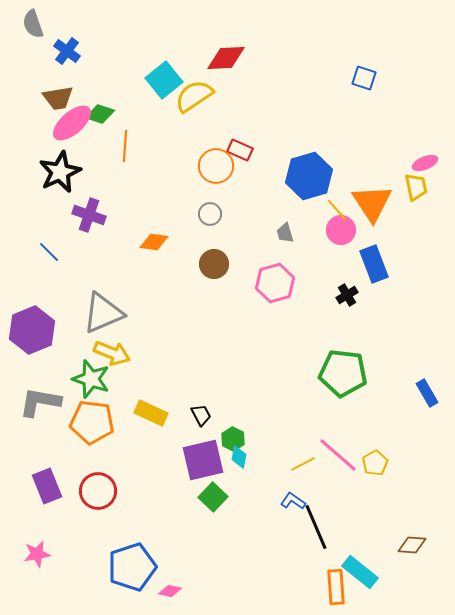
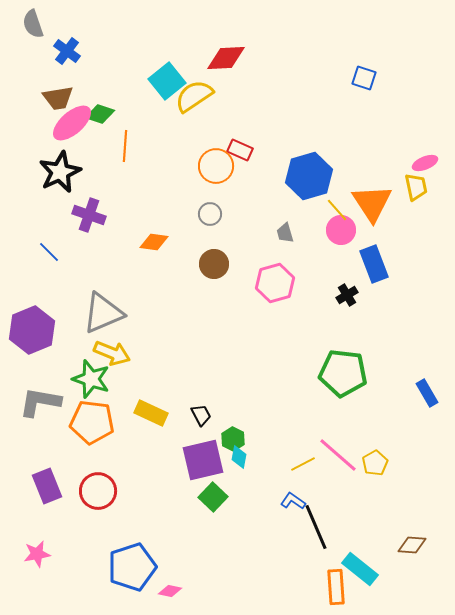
cyan square at (164, 80): moved 3 px right, 1 px down
cyan rectangle at (360, 572): moved 3 px up
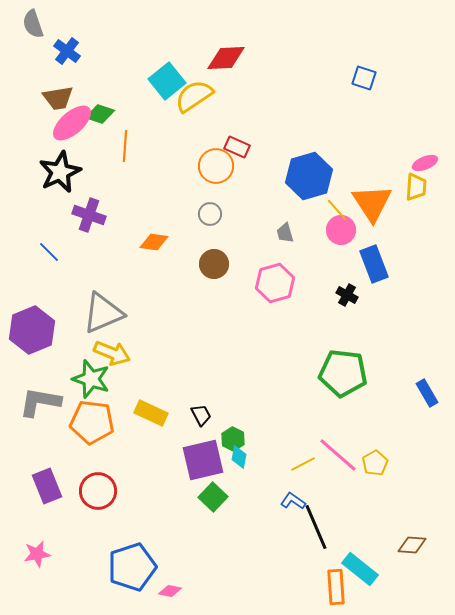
red rectangle at (240, 150): moved 3 px left, 3 px up
yellow trapezoid at (416, 187): rotated 16 degrees clockwise
black cross at (347, 295): rotated 30 degrees counterclockwise
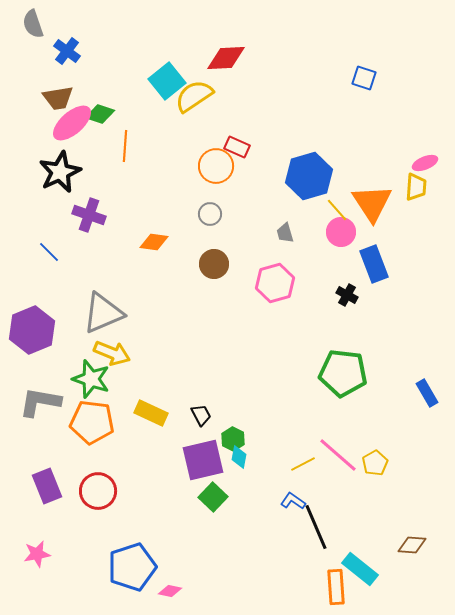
pink circle at (341, 230): moved 2 px down
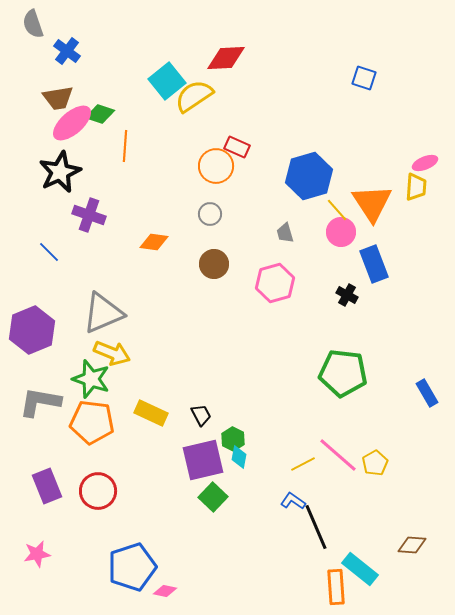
pink diamond at (170, 591): moved 5 px left
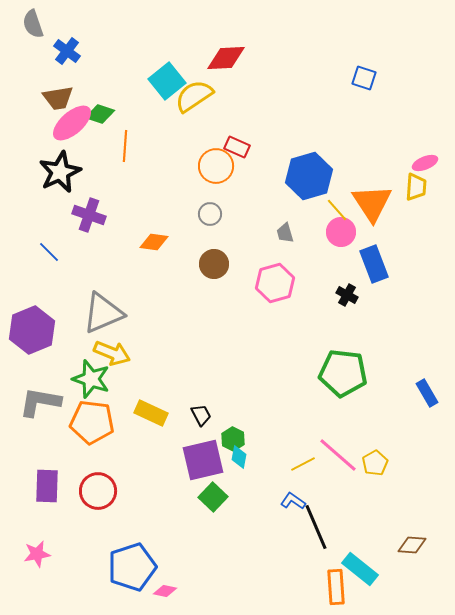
purple rectangle at (47, 486): rotated 24 degrees clockwise
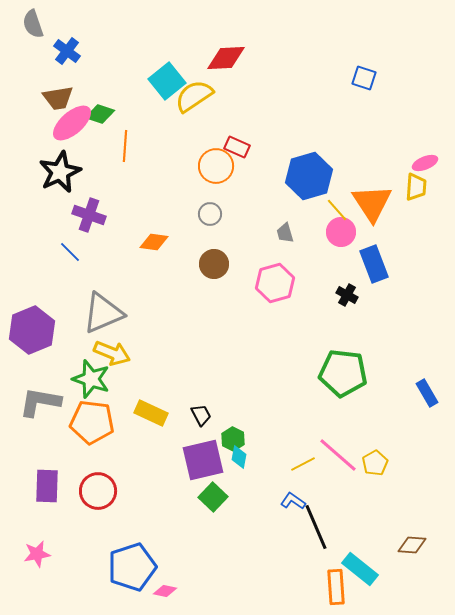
blue line at (49, 252): moved 21 px right
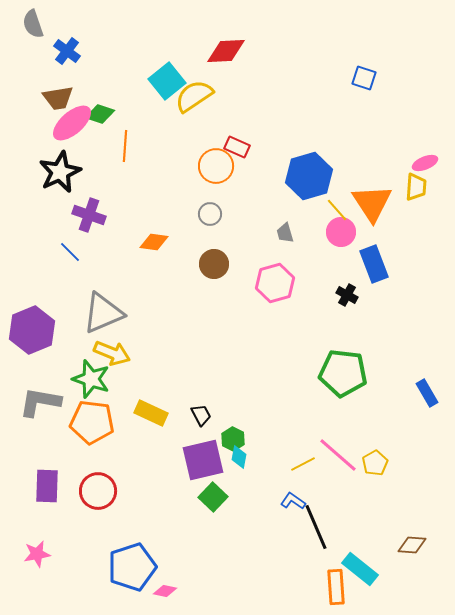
red diamond at (226, 58): moved 7 px up
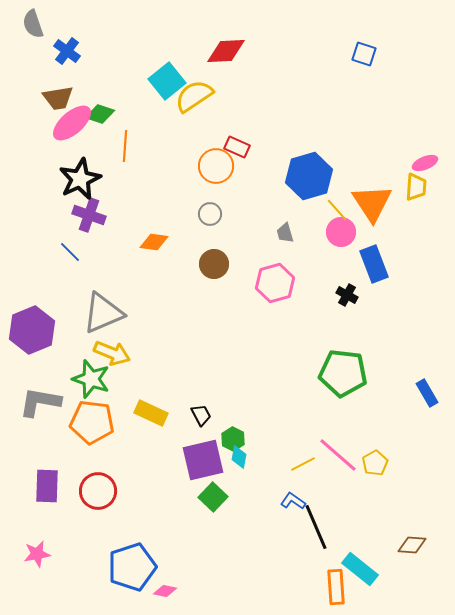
blue square at (364, 78): moved 24 px up
black star at (60, 172): moved 20 px right, 7 px down
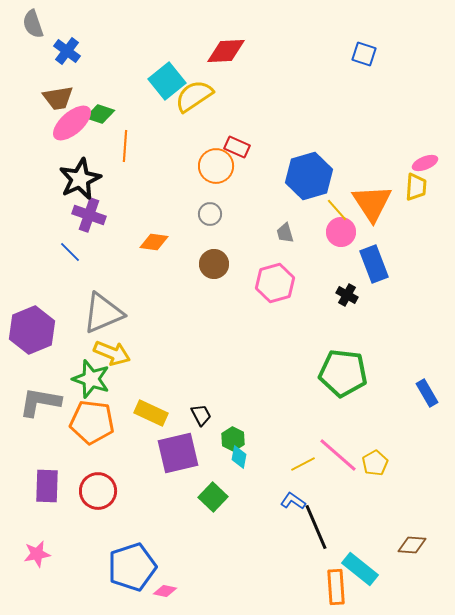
purple square at (203, 460): moved 25 px left, 7 px up
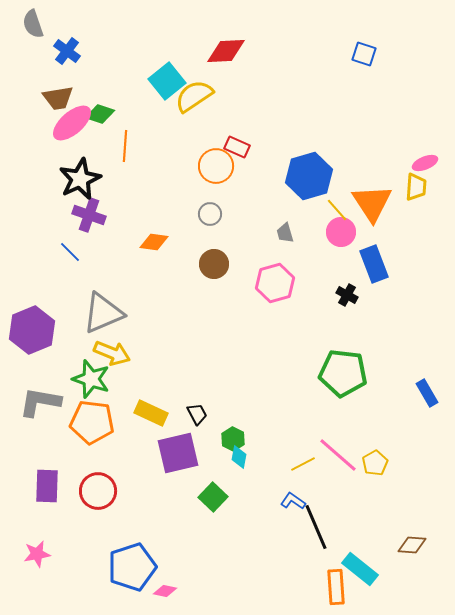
black trapezoid at (201, 415): moved 4 px left, 1 px up
